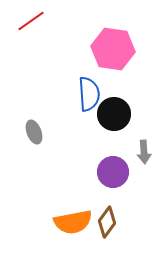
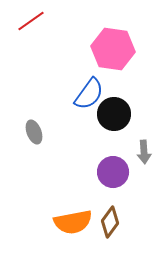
blue semicircle: rotated 40 degrees clockwise
brown diamond: moved 3 px right
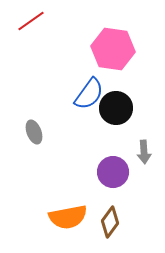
black circle: moved 2 px right, 6 px up
orange semicircle: moved 5 px left, 5 px up
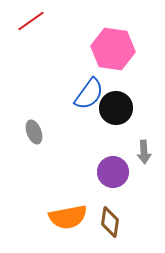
brown diamond: rotated 28 degrees counterclockwise
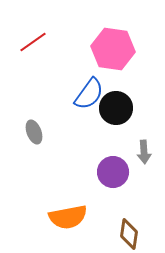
red line: moved 2 px right, 21 px down
brown diamond: moved 19 px right, 12 px down
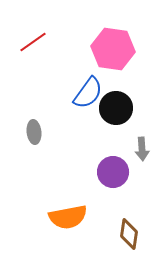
blue semicircle: moved 1 px left, 1 px up
gray ellipse: rotated 15 degrees clockwise
gray arrow: moved 2 px left, 3 px up
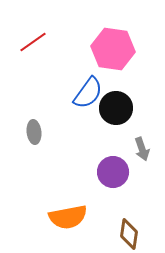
gray arrow: rotated 15 degrees counterclockwise
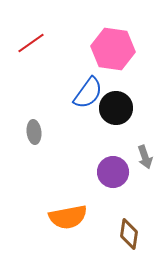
red line: moved 2 px left, 1 px down
gray arrow: moved 3 px right, 8 px down
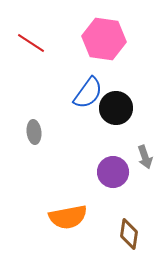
red line: rotated 68 degrees clockwise
pink hexagon: moved 9 px left, 10 px up
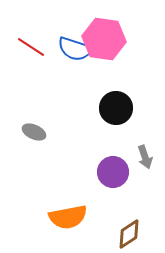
red line: moved 4 px down
blue semicircle: moved 13 px left, 44 px up; rotated 72 degrees clockwise
gray ellipse: rotated 60 degrees counterclockwise
brown diamond: rotated 48 degrees clockwise
